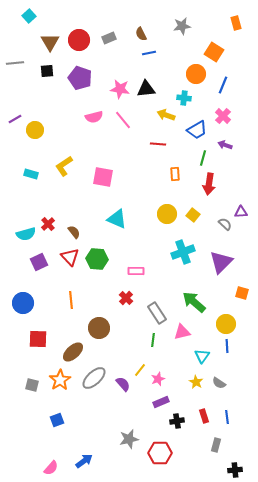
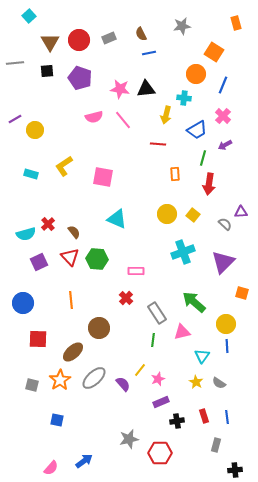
yellow arrow at (166, 115): rotated 96 degrees counterclockwise
purple arrow at (225, 145): rotated 48 degrees counterclockwise
purple triangle at (221, 262): moved 2 px right
blue square at (57, 420): rotated 32 degrees clockwise
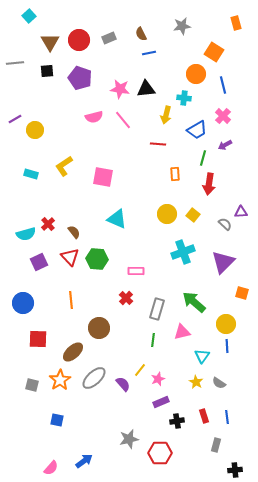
blue line at (223, 85): rotated 36 degrees counterclockwise
gray rectangle at (157, 313): moved 4 px up; rotated 50 degrees clockwise
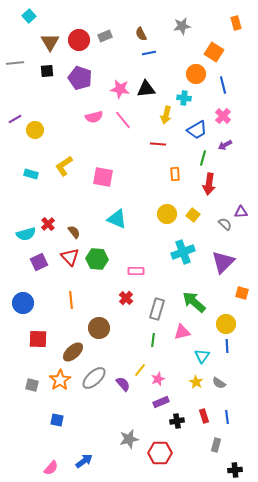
gray rectangle at (109, 38): moved 4 px left, 2 px up
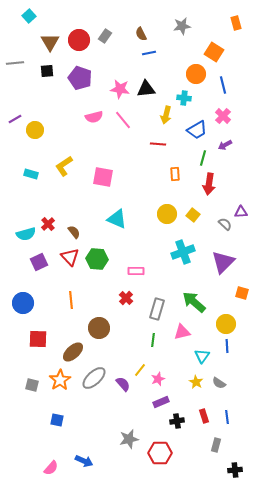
gray rectangle at (105, 36): rotated 32 degrees counterclockwise
blue arrow at (84, 461): rotated 60 degrees clockwise
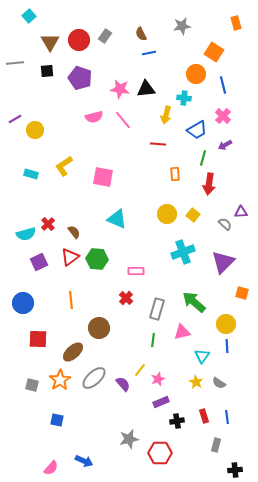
red triangle at (70, 257): rotated 36 degrees clockwise
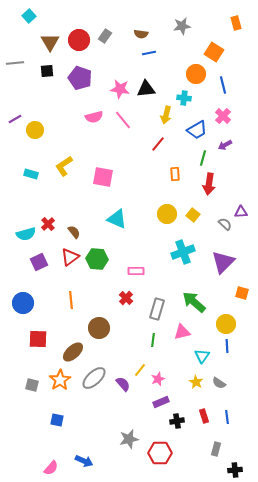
brown semicircle at (141, 34): rotated 56 degrees counterclockwise
red line at (158, 144): rotated 56 degrees counterclockwise
gray rectangle at (216, 445): moved 4 px down
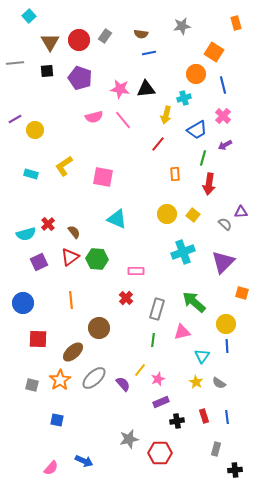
cyan cross at (184, 98): rotated 24 degrees counterclockwise
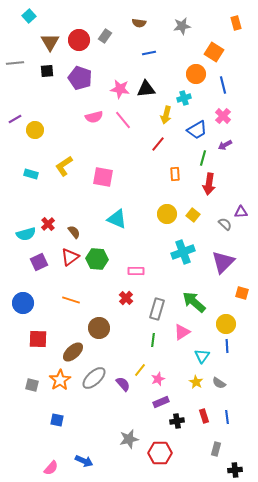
brown semicircle at (141, 34): moved 2 px left, 11 px up
orange line at (71, 300): rotated 66 degrees counterclockwise
pink triangle at (182, 332): rotated 18 degrees counterclockwise
